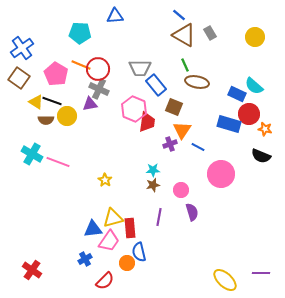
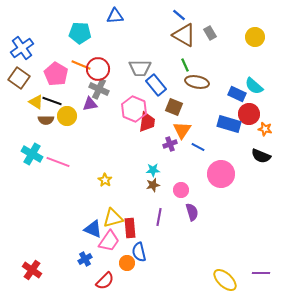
blue triangle at (93, 229): rotated 30 degrees clockwise
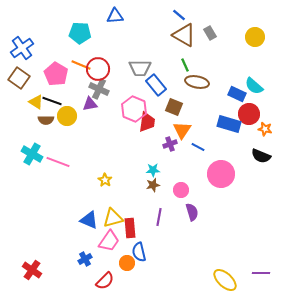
blue triangle at (93, 229): moved 4 px left, 9 px up
